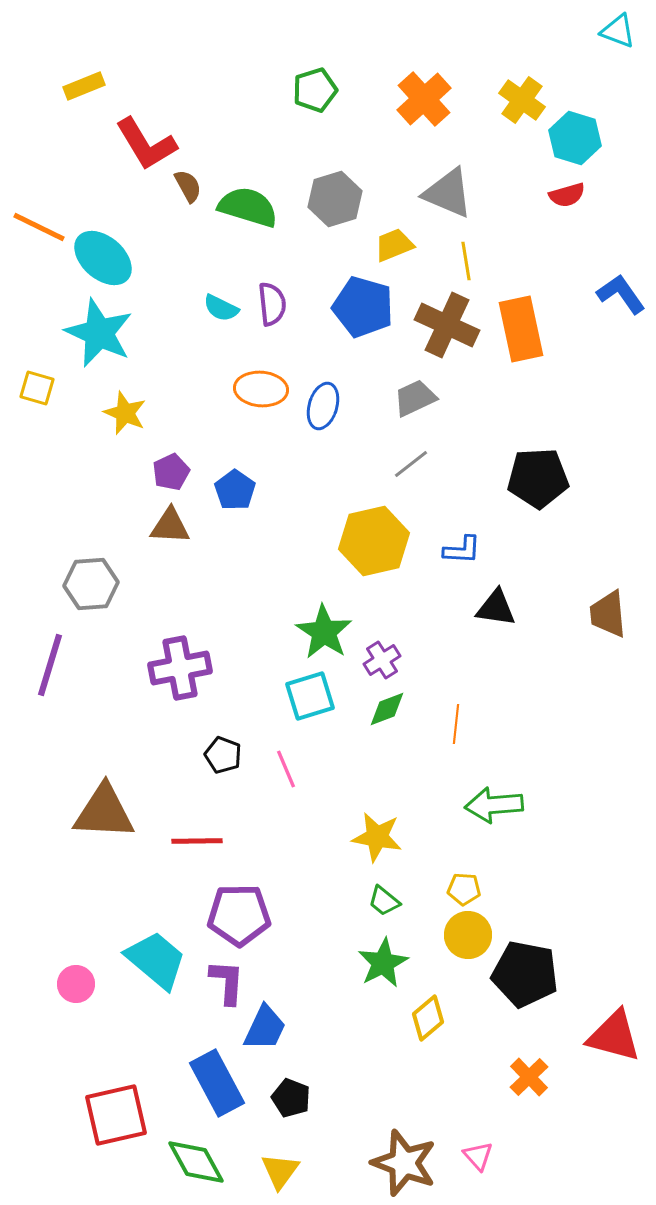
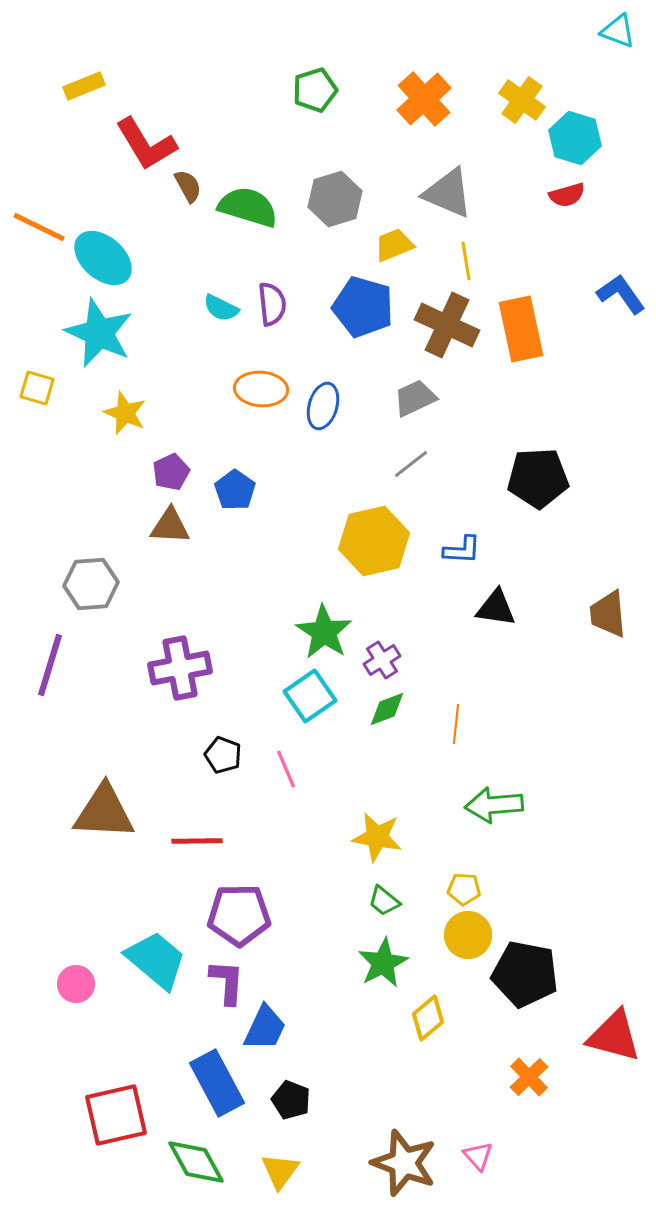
cyan square at (310, 696): rotated 18 degrees counterclockwise
black pentagon at (291, 1098): moved 2 px down
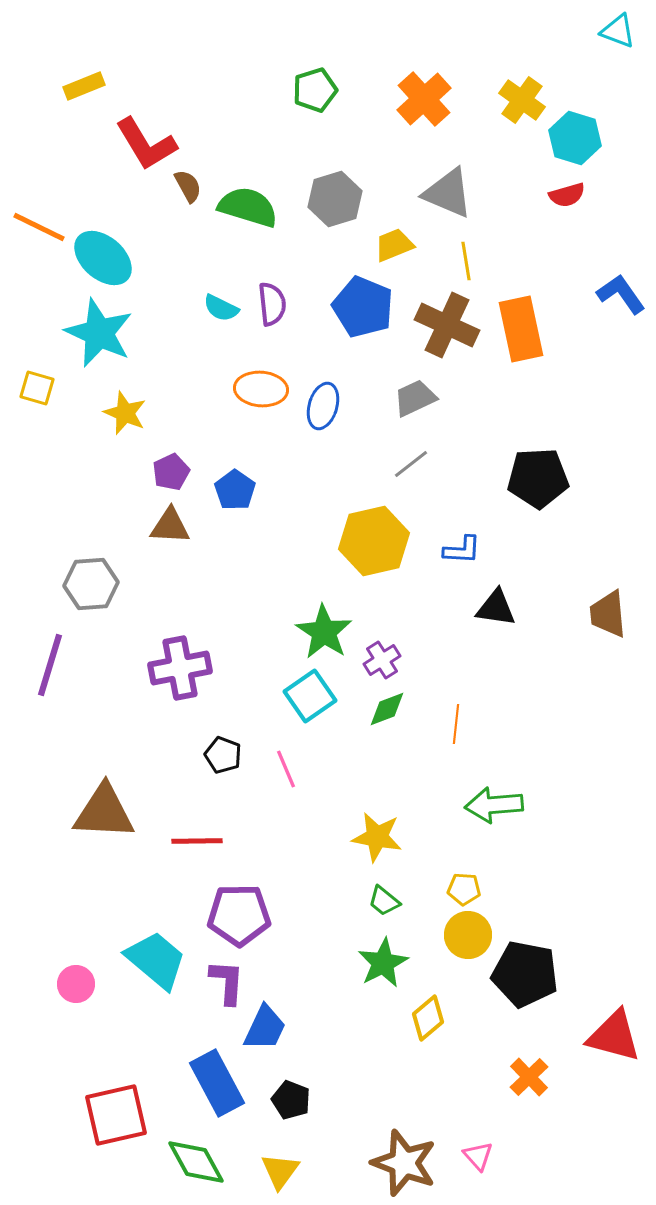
blue pentagon at (363, 307): rotated 6 degrees clockwise
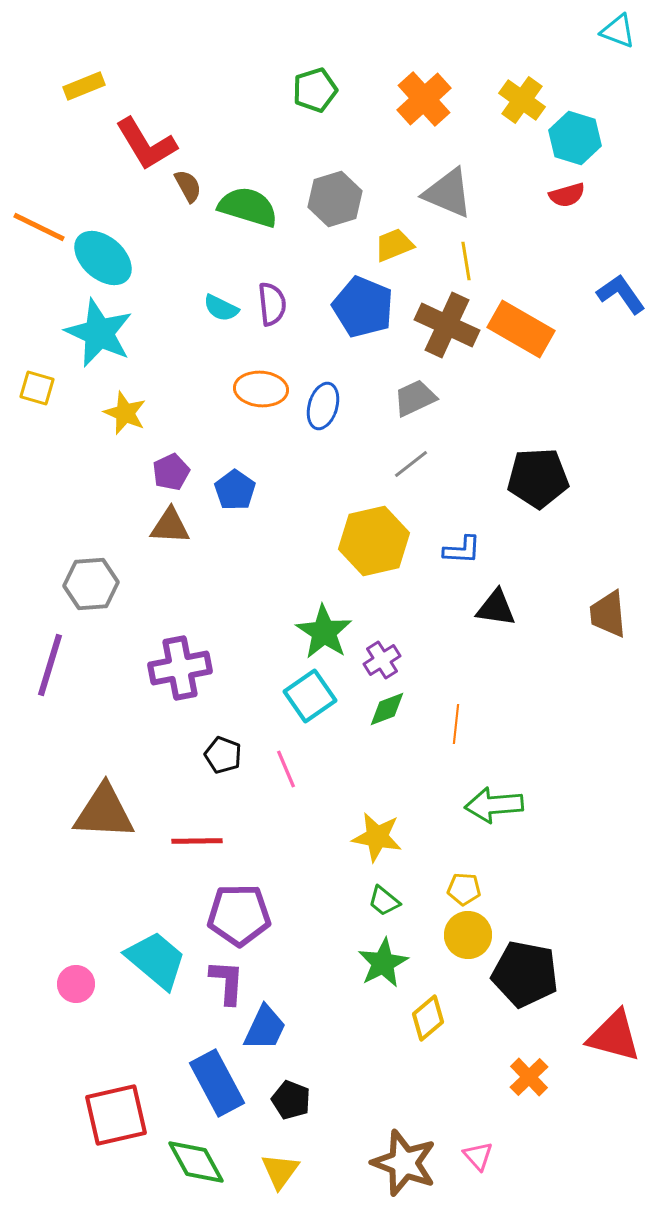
orange rectangle at (521, 329): rotated 48 degrees counterclockwise
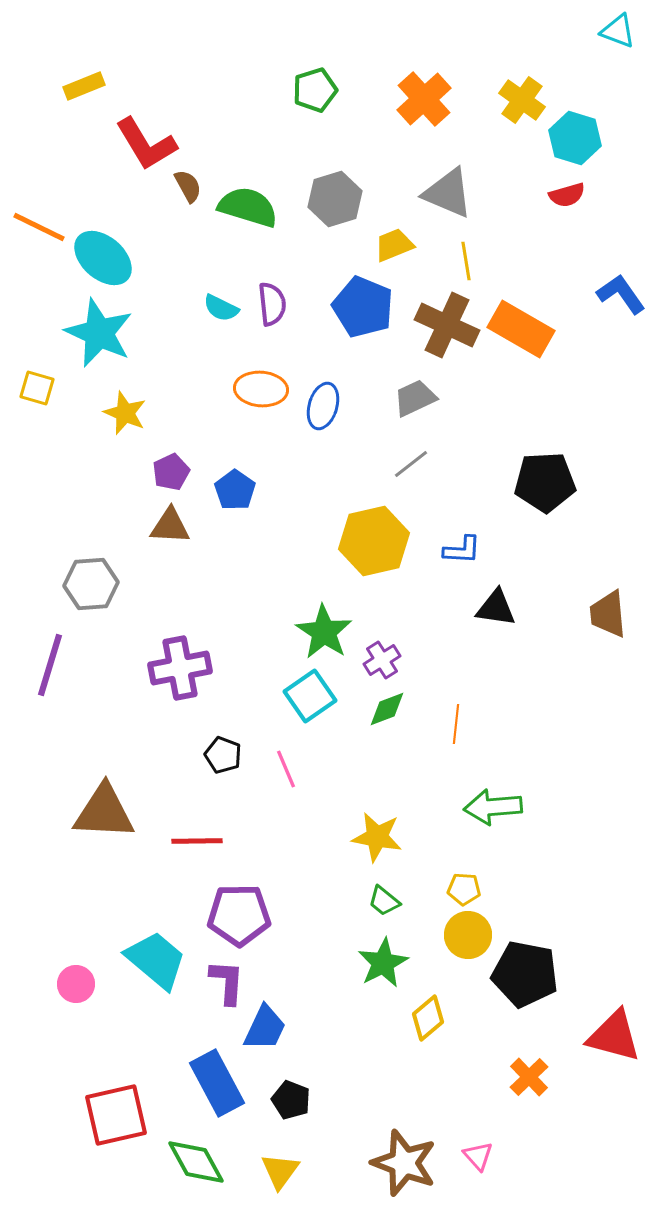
black pentagon at (538, 478): moved 7 px right, 4 px down
green arrow at (494, 805): moved 1 px left, 2 px down
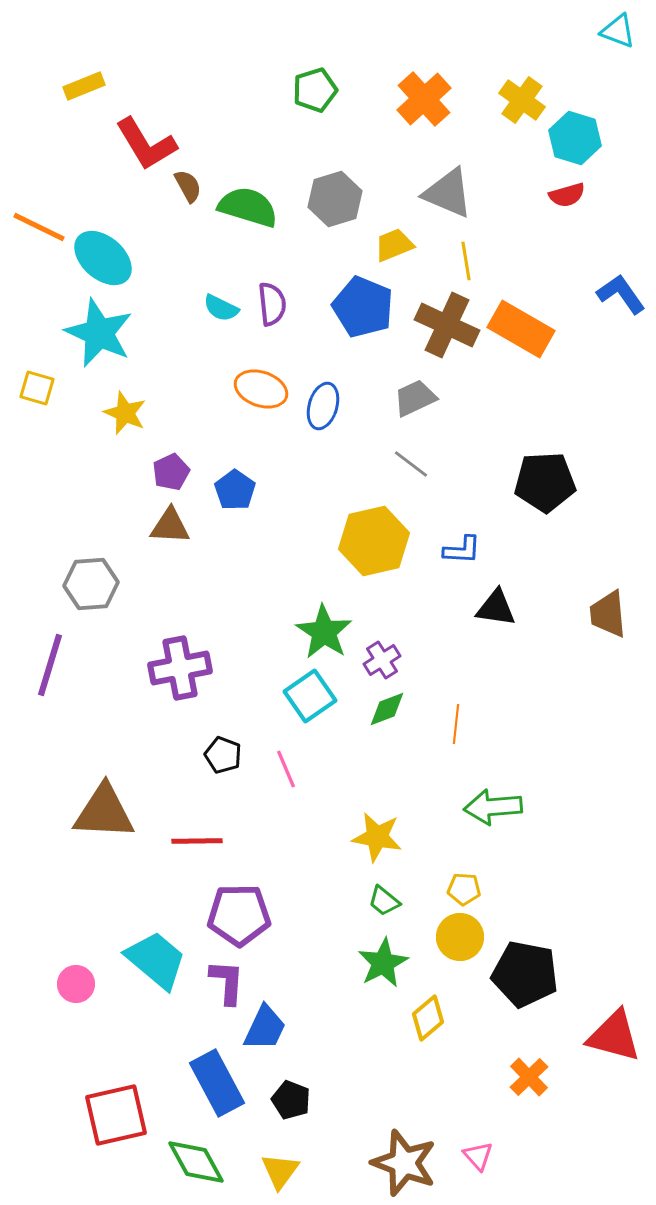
orange ellipse at (261, 389): rotated 15 degrees clockwise
gray line at (411, 464): rotated 75 degrees clockwise
yellow circle at (468, 935): moved 8 px left, 2 px down
